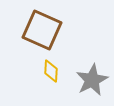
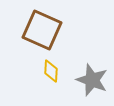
gray star: rotated 24 degrees counterclockwise
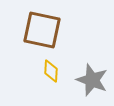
brown square: rotated 12 degrees counterclockwise
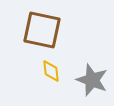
yellow diamond: rotated 10 degrees counterclockwise
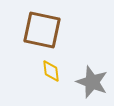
gray star: moved 2 px down
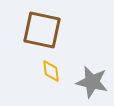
gray star: rotated 8 degrees counterclockwise
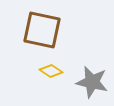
yellow diamond: rotated 50 degrees counterclockwise
